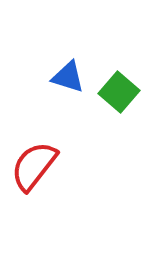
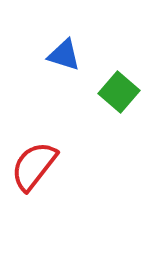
blue triangle: moved 4 px left, 22 px up
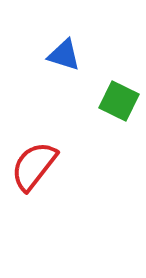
green square: moved 9 px down; rotated 15 degrees counterclockwise
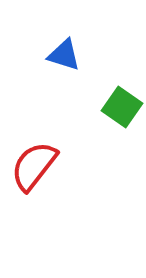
green square: moved 3 px right, 6 px down; rotated 9 degrees clockwise
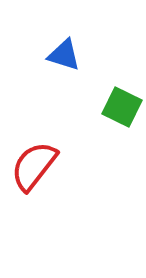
green square: rotated 9 degrees counterclockwise
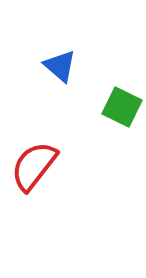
blue triangle: moved 4 px left, 11 px down; rotated 24 degrees clockwise
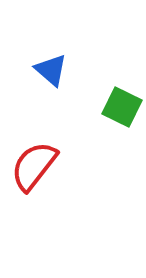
blue triangle: moved 9 px left, 4 px down
